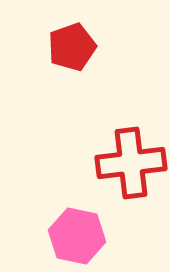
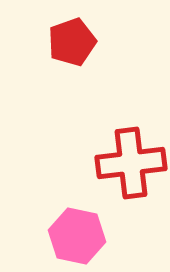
red pentagon: moved 5 px up
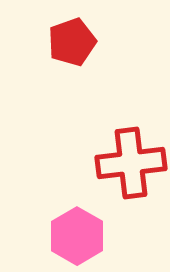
pink hexagon: rotated 18 degrees clockwise
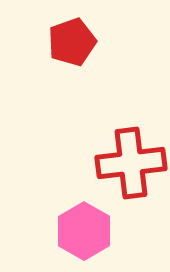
pink hexagon: moved 7 px right, 5 px up
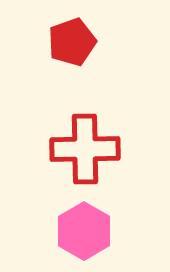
red cross: moved 46 px left, 14 px up; rotated 6 degrees clockwise
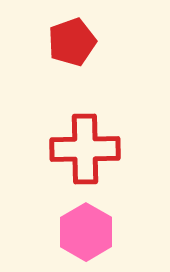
pink hexagon: moved 2 px right, 1 px down
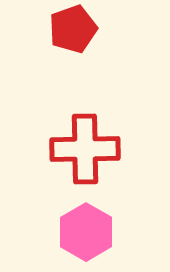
red pentagon: moved 1 px right, 13 px up
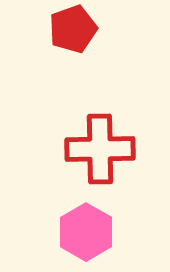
red cross: moved 15 px right
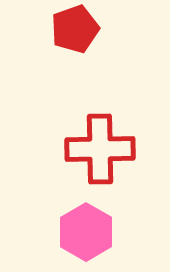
red pentagon: moved 2 px right
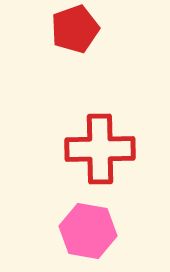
pink hexagon: moved 2 px right, 1 px up; rotated 20 degrees counterclockwise
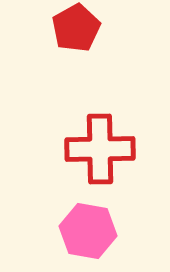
red pentagon: moved 1 px right, 1 px up; rotated 9 degrees counterclockwise
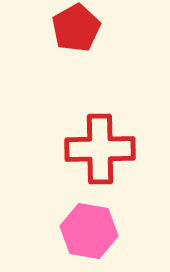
pink hexagon: moved 1 px right
